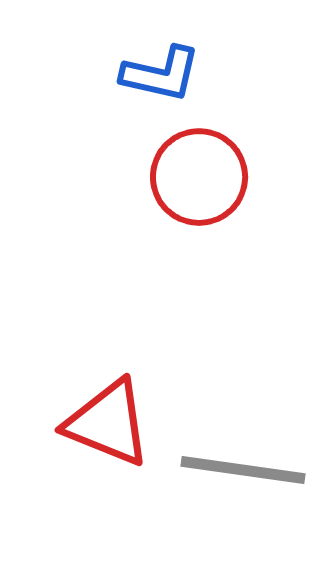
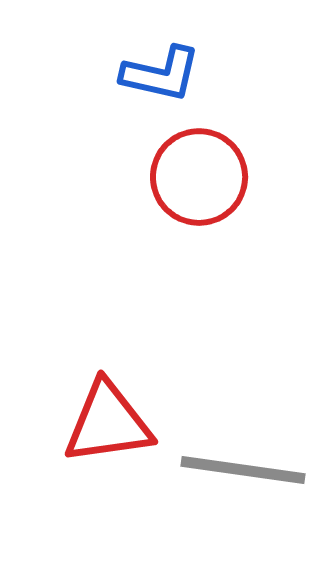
red triangle: rotated 30 degrees counterclockwise
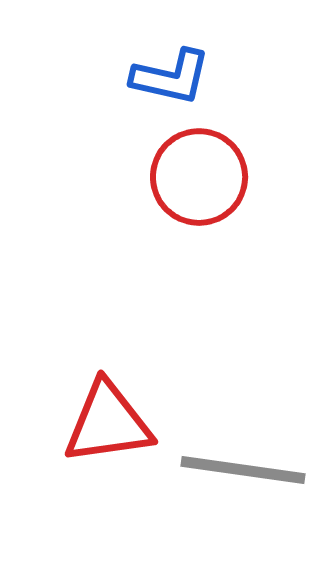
blue L-shape: moved 10 px right, 3 px down
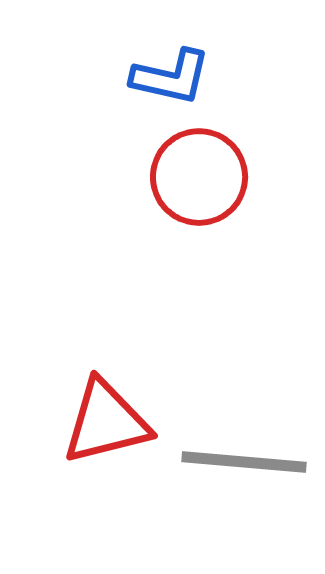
red triangle: moved 2 px left, 1 px up; rotated 6 degrees counterclockwise
gray line: moved 1 px right, 8 px up; rotated 3 degrees counterclockwise
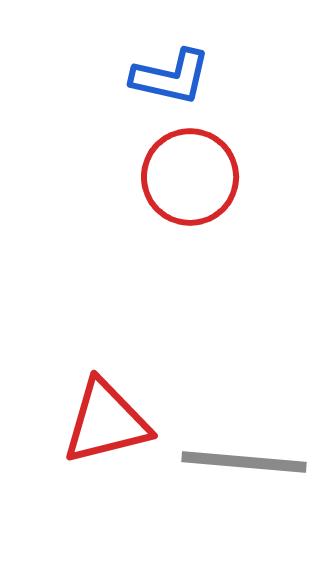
red circle: moved 9 px left
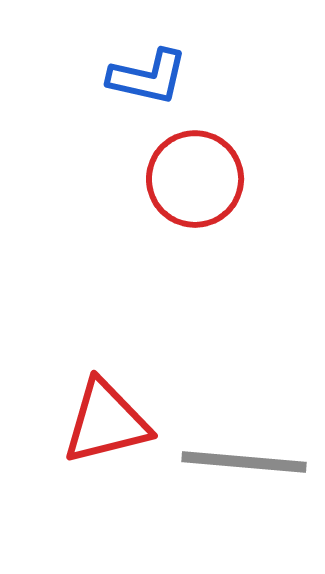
blue L-shape: moved 23 px left
red circle: moved 5 px right, 2 px down
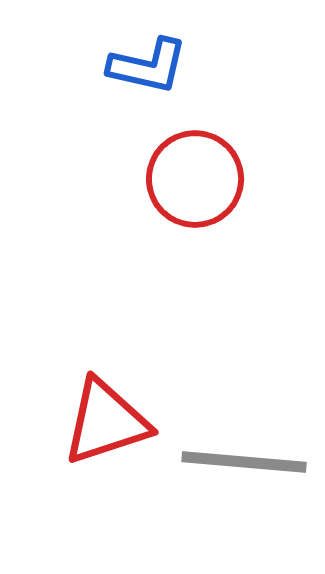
blue L-shape: moved 11 px up
red triangle: rotated 4 degrees counterclockwise
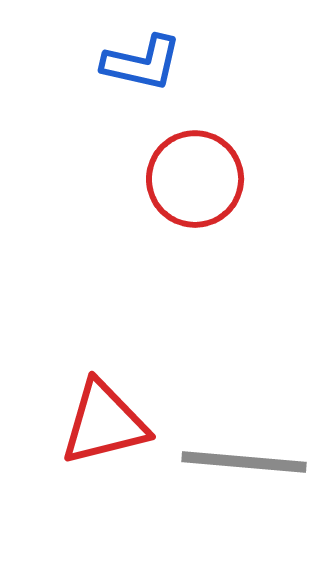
blue L-shape: moved 6 px left, 3 px up
red triangle: moved 2 px left, 1 px down; rotated 4 degrees clockwise
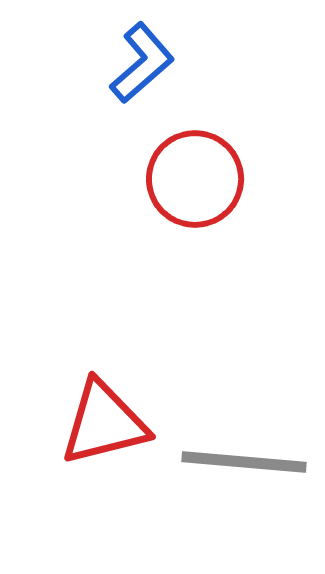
blue L-shape: rotated 54 degrees counterclockwise
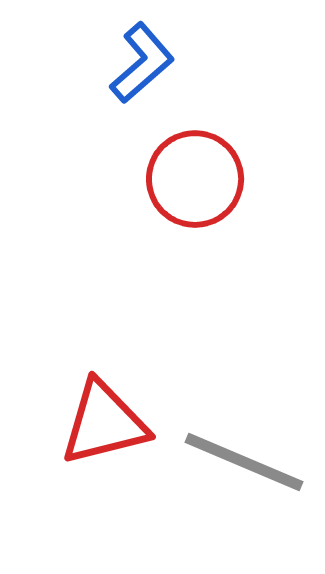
gray line: rotated 18 degrees clockwise
